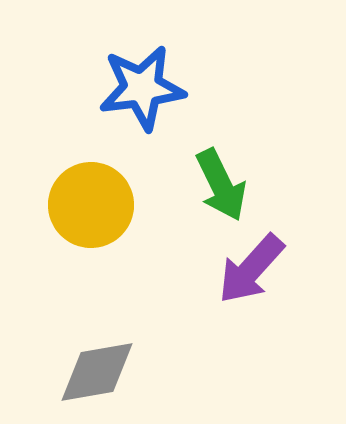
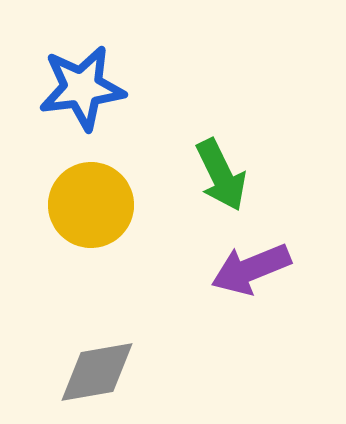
blue star: moved 60 px left
green arrow: moved 10 px up
purple arrow: rotated 26 degrees clockwise
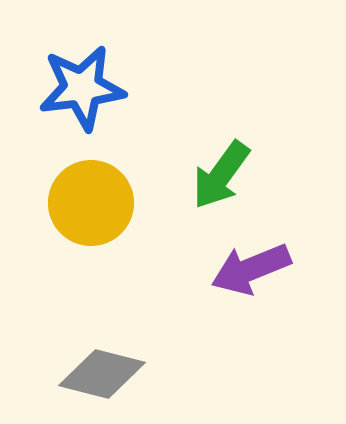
green arrow: rotated 62 degrees clockwise
yellow circle: moved 2 px up
gray diamond: moved 5 px right, 2 px down; rotated 24 degrees clockwise
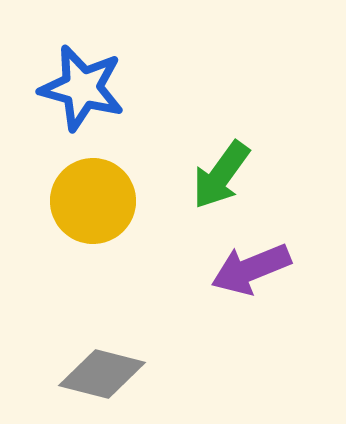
blue star: rotated 22 degrees clockwise
yellow circle: moved 2 px right, 2 px up
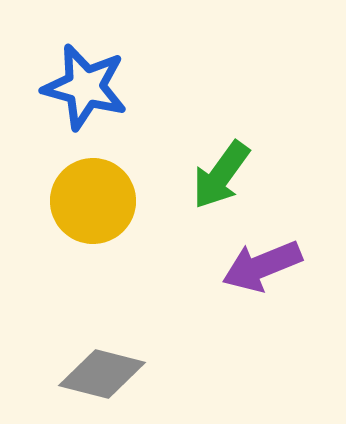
blue star: moved 3 px right, 1 px up
purple arrow: moved 11 px right, 3 px up
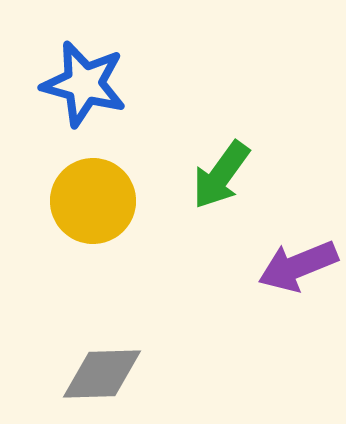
blue star: moved 1 px left, 3 px up
purple arrow: moved 36 px right
gray diamond: rotated 16 degrees counterclockwise
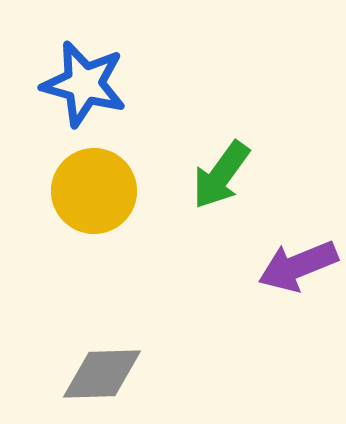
yellow circle: moved 1 px right, 10 px up
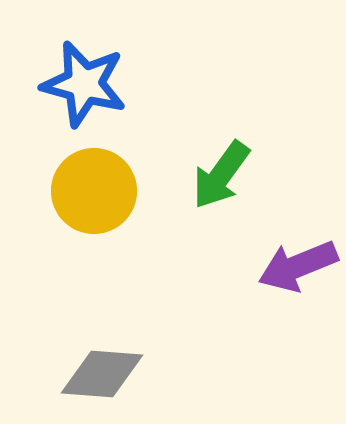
gray diamond: rotated 6 degrees clockwise
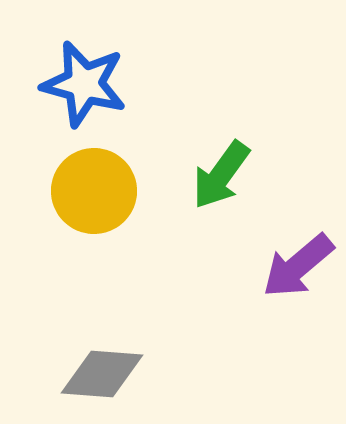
purple arrow: rotated 18 degrees counterclockwise
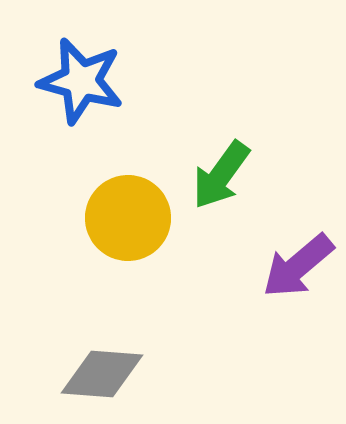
blue star: moved 3 px left, 3 px up
yellow circle: moved 34 px right, 27 px down
